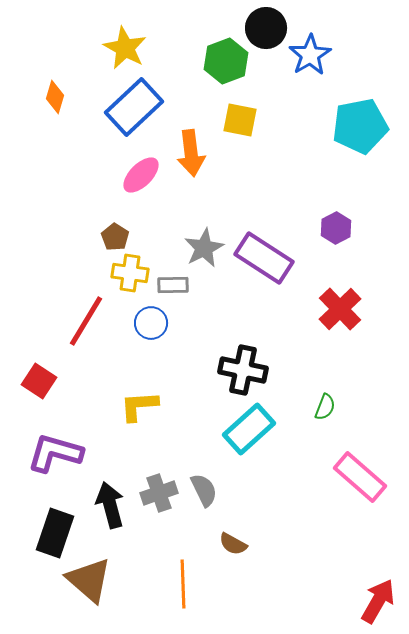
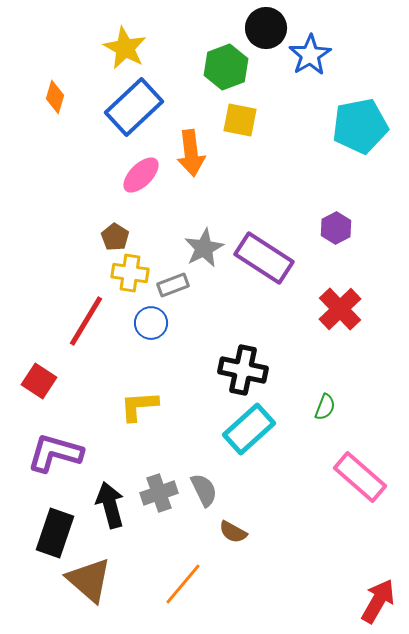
green hexagon: moved 6 px down
gray rectangle: rotated 20 degrees counterclockwise
brown semicircle: moved 12 px up
orange line: rotated 42 degrees clockwise
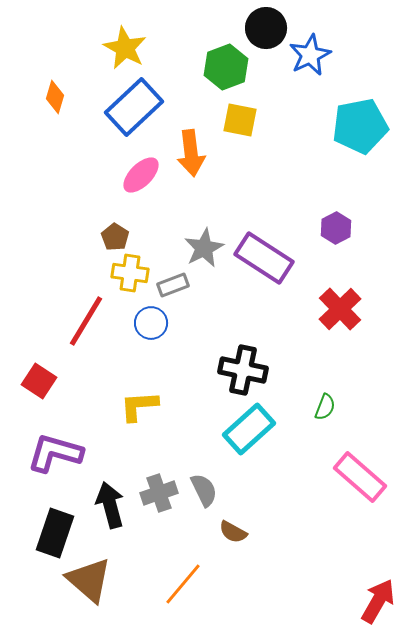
blue star: rotated 6 degrees clockwise
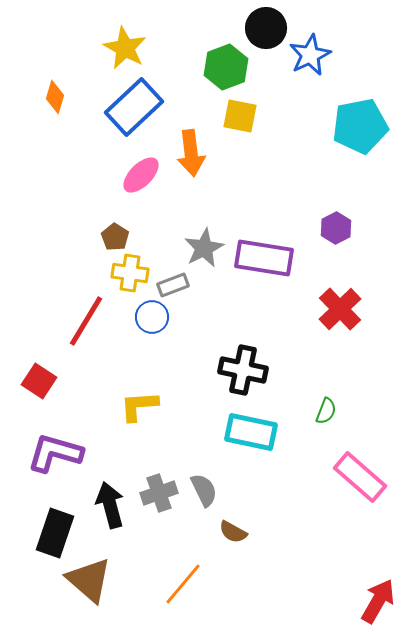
yellow square: moved 4 px up
purple rectangle: rotated 24 degrees counterclockwise
blue circle: moved 1 px right, 6 px up
green semicircle: moved 1 px right, 4 px down
cyan rectangle: moved 2 px right, 3 px down; rotated 54 degrees clockwise
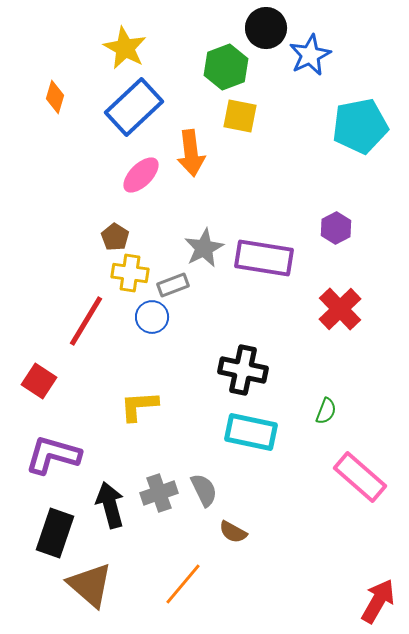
purple L-shape: moved 2 px left, 2 px down
brown triangle: moved 1 px right, 5 px down
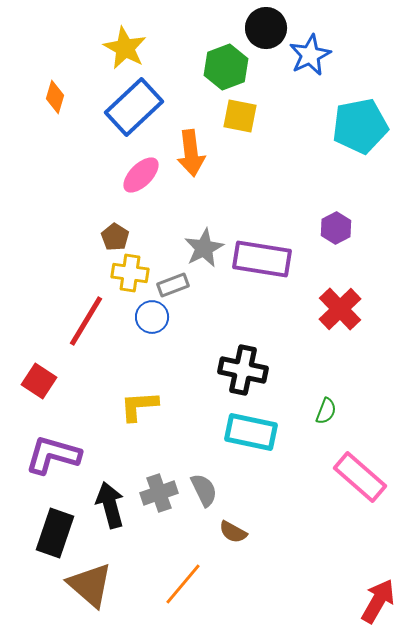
purple rectangle: moved 2 px left, 1 px down
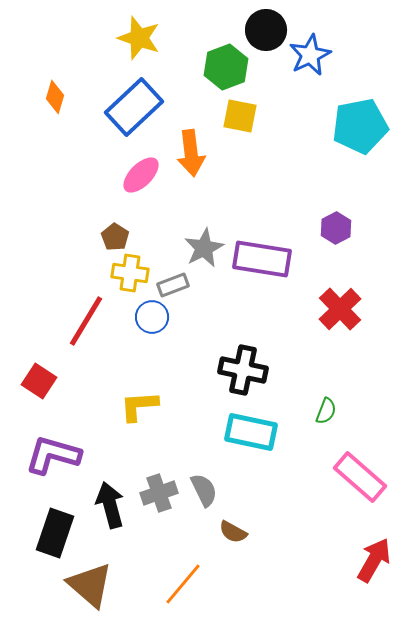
black circle: moved 2 px down
yellow star: moved 14 px right, 10 px up; rotated 9 degrees counterclockwise
red arrow: moved 4 px left, 41 px up
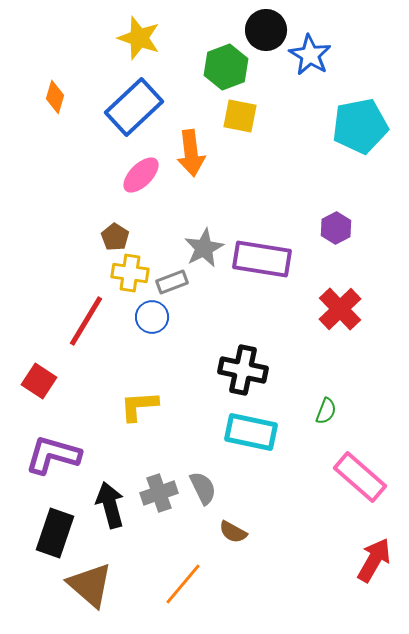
blue star: rotated 15 degrees counterclockwise
gray rectangle: moved 1 px left, 3 px up
gray semicircle: moved 1 px left, 2 px up
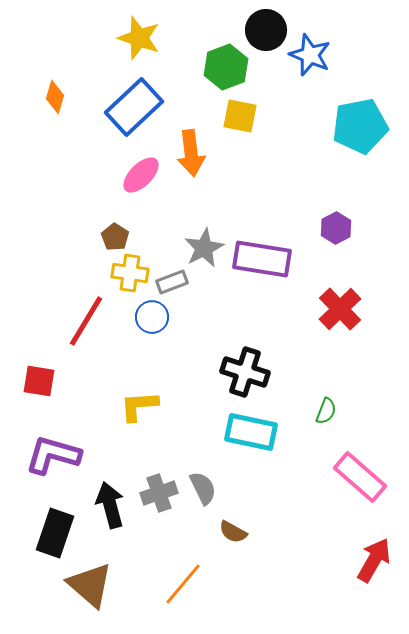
blue star: rotated 9 degrees counterclockwise
black cross: moved 2 px right, 2 px down; rotated 6 degrees clockwise
red square: rotated 24 degrees counterclockwise
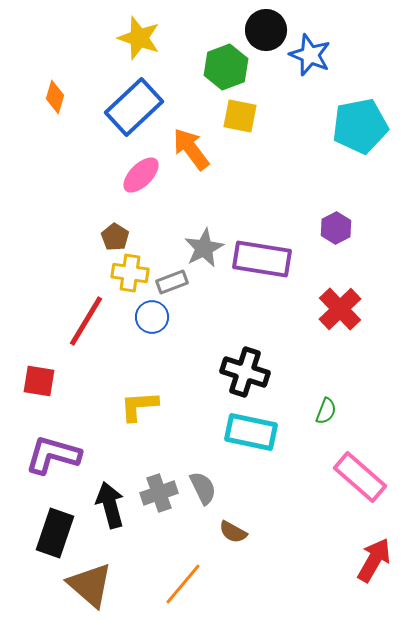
orange arrow: moved 4 px up; rotated 150 degrees clockwise
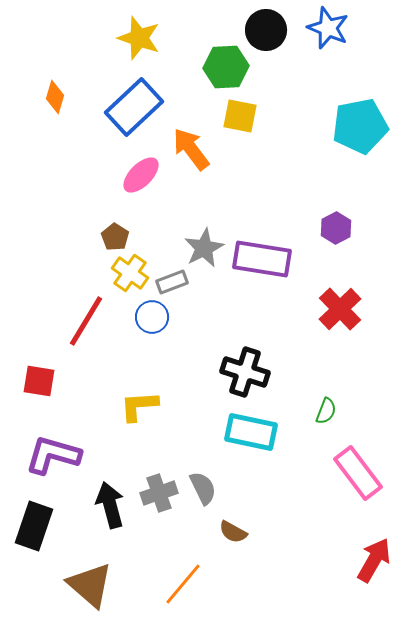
blue star: moved 18 px right, 27 px up
green hexagon: rotated 18 degrees clockwise
yellow cross: rotated 27 degrees clockwise
pink rectangle: moved 2 px left, 4 px up; rotated 12 degrees clockwise
black rectangle: moved 21 px left, 7 px up
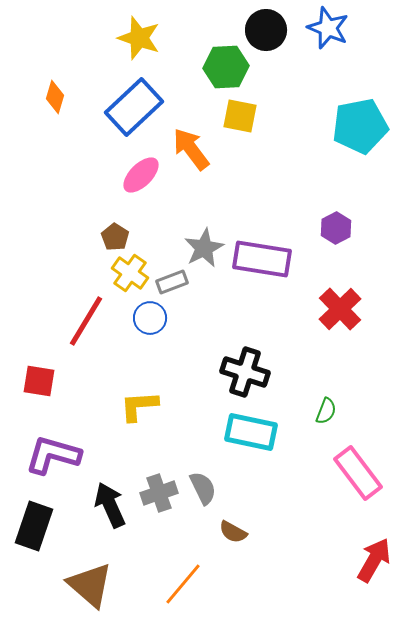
blue circle: moved 2 px left, 1 px down
black arrow: rotated 9 degrees counterclockwise
